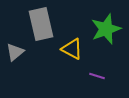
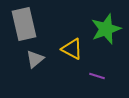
gray rectangle: moved 17 px left
gray triangle: moved 20 px right, 7 px down
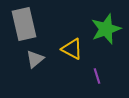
purple line: rotated 56 degrees clockwise
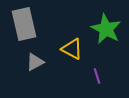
green star: rotated 24 degrees counterclockwise
gray triangle: moved 3 px down; rotated 12 degrees clockwise
